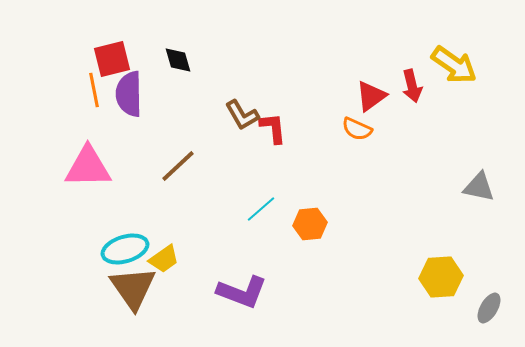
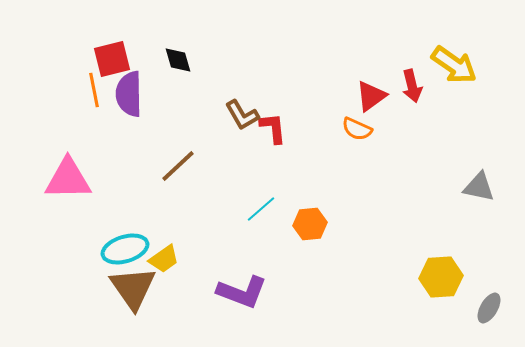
pink triangle: moved 20 px left, 12 px down
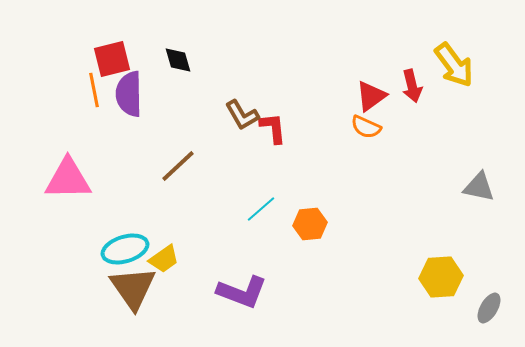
yellow arrow: rotated 18 degrees clockwise
orange semicircle: moved 9 px right, 2 px up
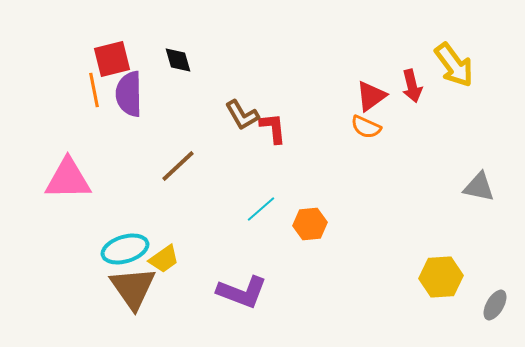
gray ellipse: moved 6 px right, 3 px up
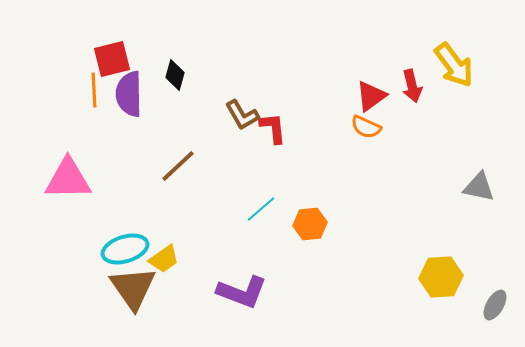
black diamond: moved 3 px left, 15 px down; rotated 32 degrees clockwise
orange line: rotated 8 degrees clockwise
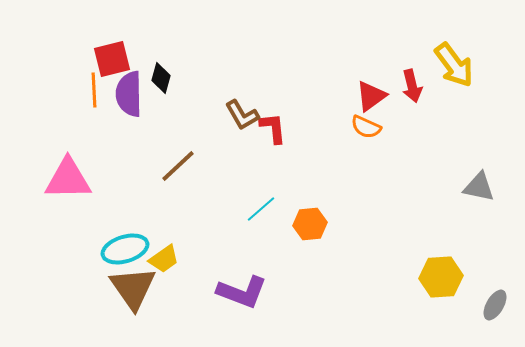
black diamond: moved 14 px left, 3 px down
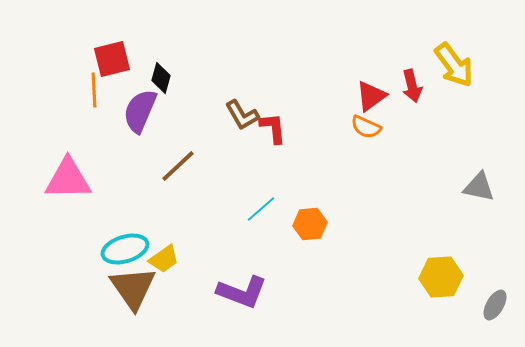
purple semicircle: moved 11 px right, 17 px down; rotated 24 degrees clockwise
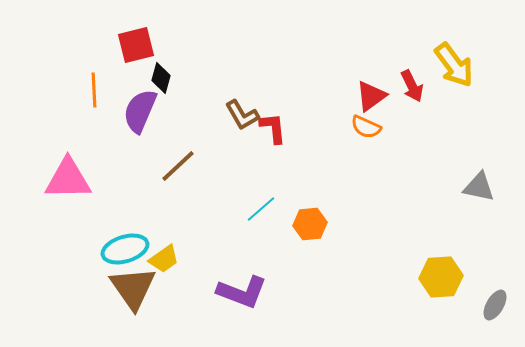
red square: moved 24 px right, 14 px up
red arrow: rotated 12 degrees counterclockwise
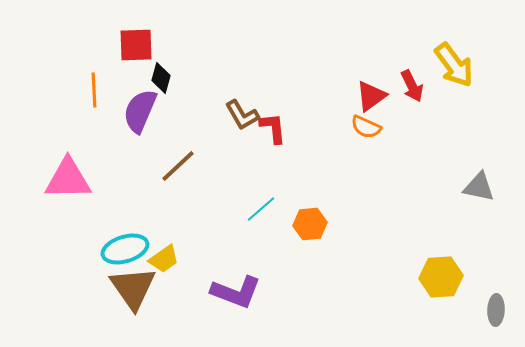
red square: rotated 12 degrees clockwise
purple L-shape: moved 6 px left
gray ellipse: moved 1 px right, 5 px down; rotated 28 degrees counterclockwise
